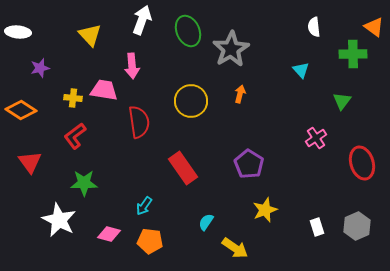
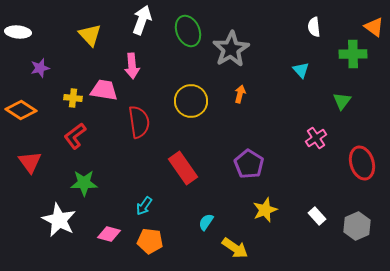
white rectangle: moved 11 px up; rotated 24 degrees counterclockwise
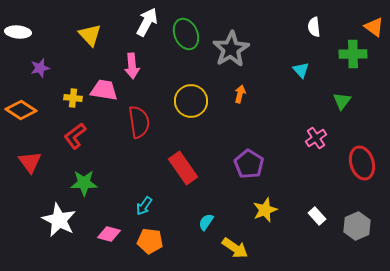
white arrow: moved 5 px right, 2 px down; rotated 8 degrees clockwise
green ellipse: moved 2 px left, 3 px down
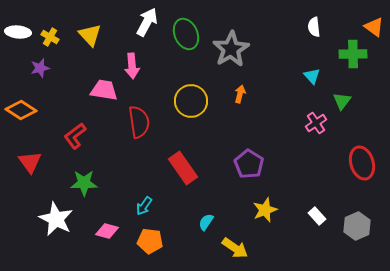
cyan triangle: moved 11 px right, 6 px down
yellow cross: moved 23 px left, 61 px up; rotated 24 degrees clockwise
pink cross: moved 15 px up
white star: moved 3 px left, 1 px up
pink diamond: moved 2 px left, 3 px up
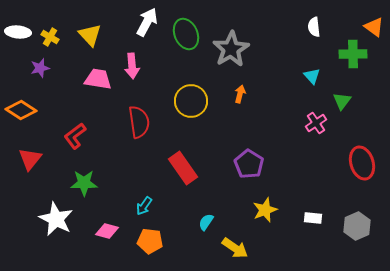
pink trapezoid: moved 6 px left, 11 px up
red triangle: moved 3 px up; rotated 15 degrees clockwise
white rectangle: moved 4 px left, 2 px down; rotated 42 degrees counterclockwise
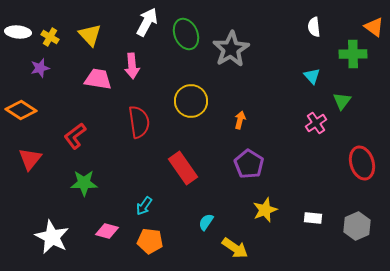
orange arrow: moved 26 px down
white star: moved 4 px left, 18 px down
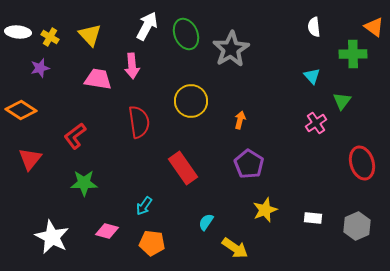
white arrow: moved 4 px down
orange pentagon: moved 2 px right, 2 px down
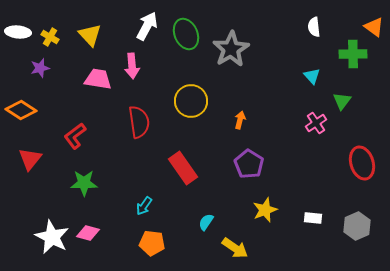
pink diamond: moved 19 px left, 2 px down
